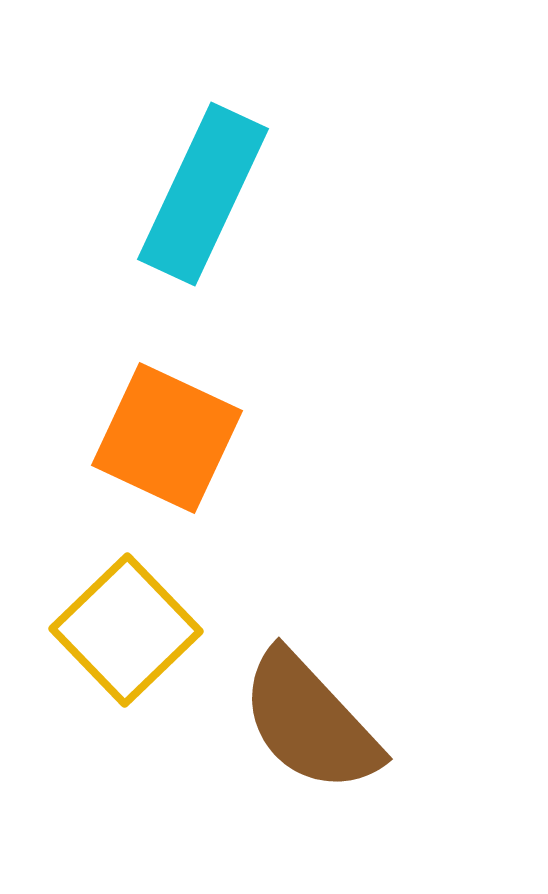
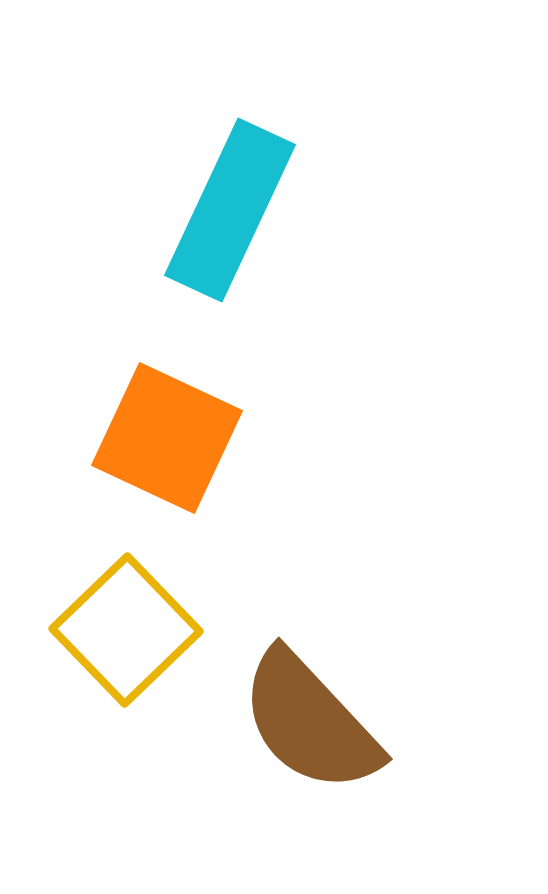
cyan rectangle: moved 27 px right, 16 px down
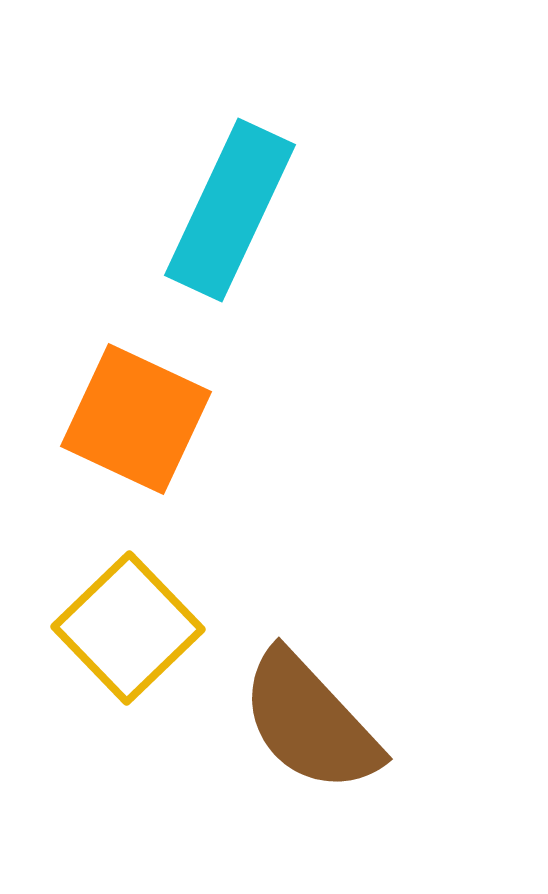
orange square: moved 31 px left, 19 px up
yellow square: moved 2 px right, 2 px up
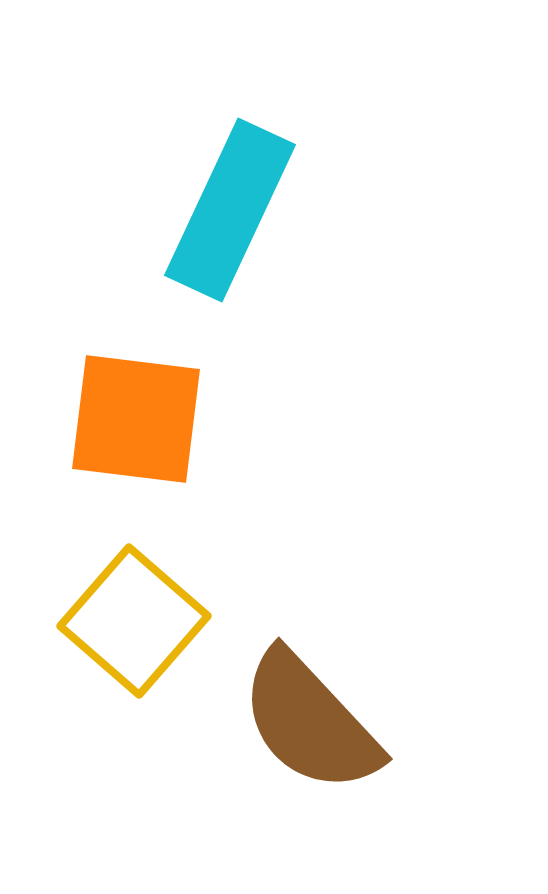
orange square: rotated 18 degrees counterclockwise
yellow square: moved 6 px right, 7 px up; rotated 5 degrees counterclockwise
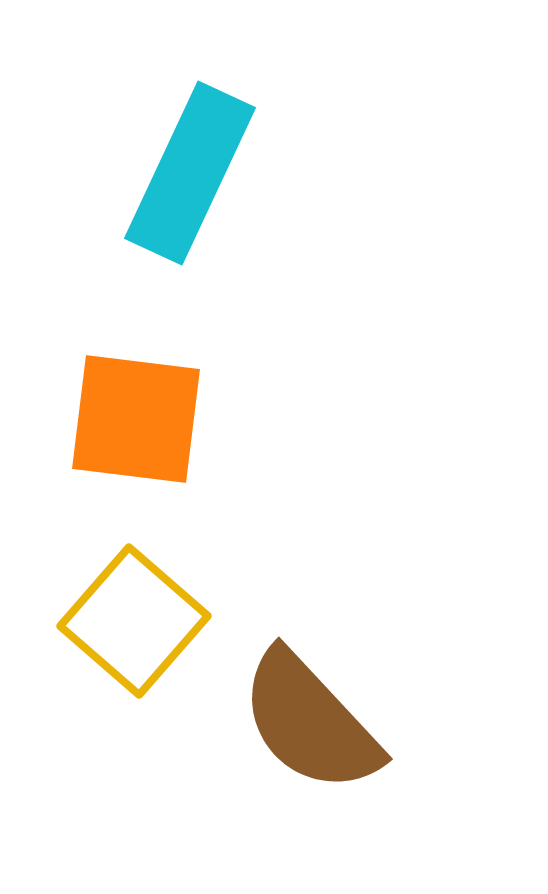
cyan rectangle: moved 40 px left, 37 px up
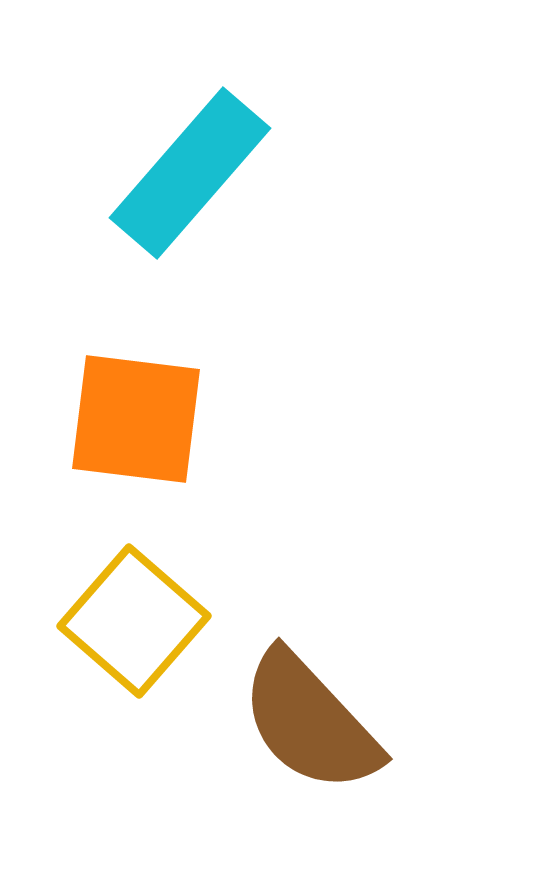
cyan rectangle: rotated 16 degrees clockwise
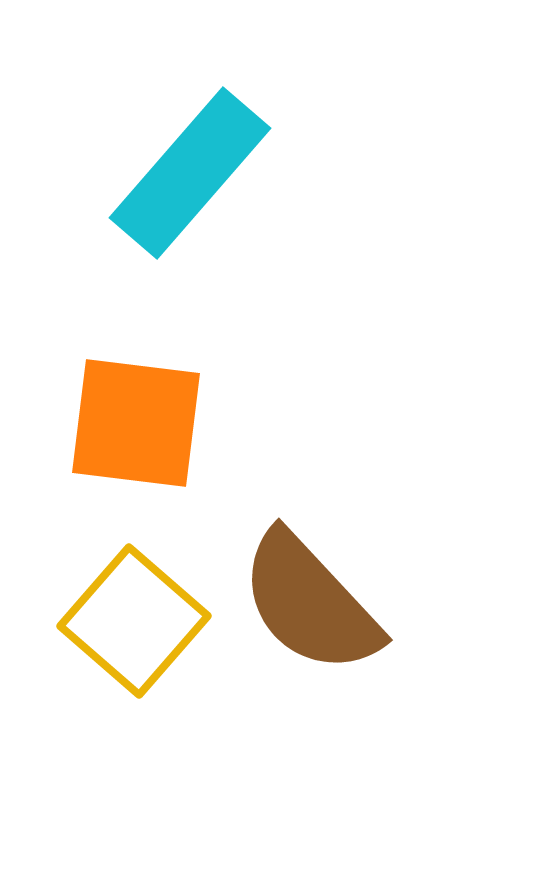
orange square: moved 4 px down
brown semicircle: moved 119 px up
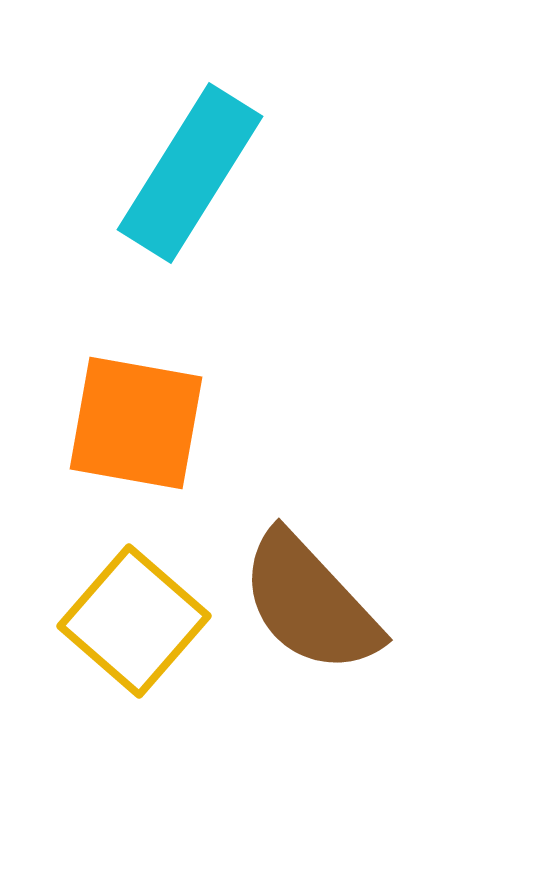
cyan rectangle: rotated 9 degrees counterclockwise
orange square: rotated 3 degrees clockwise
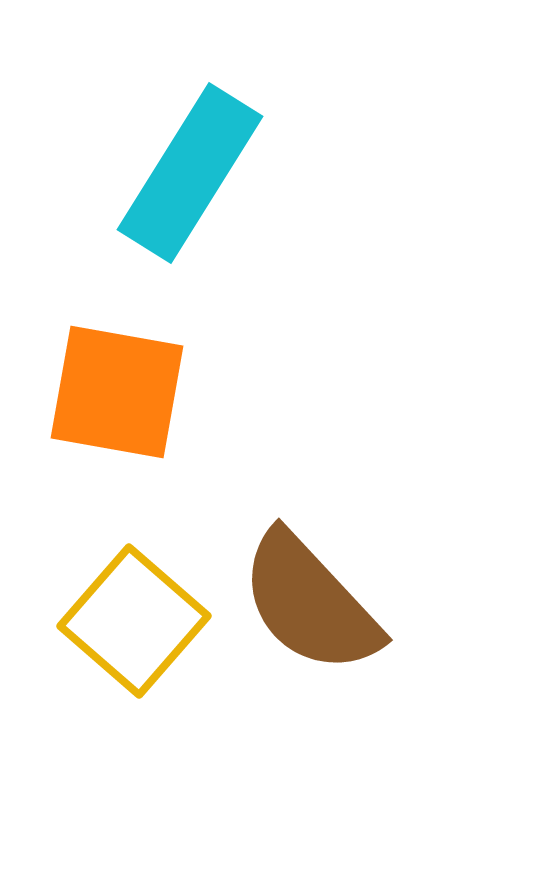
orange square: moved 19 px left, 31 px up
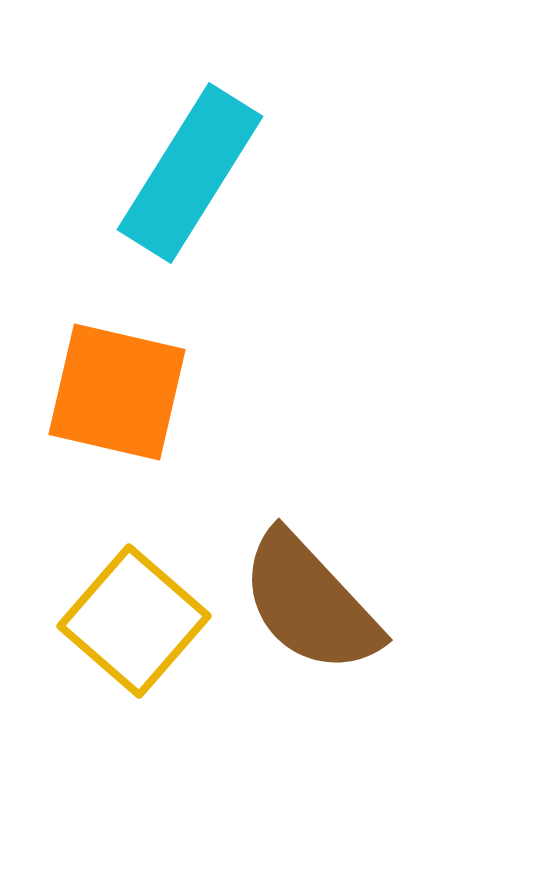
orange square: rotated 3 degrees clockwise
